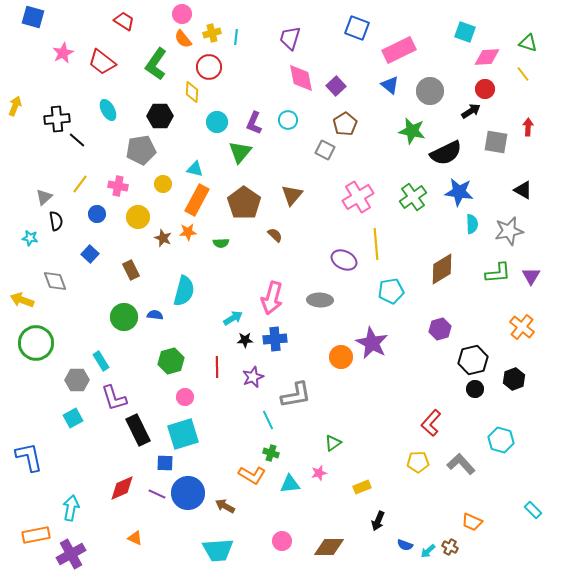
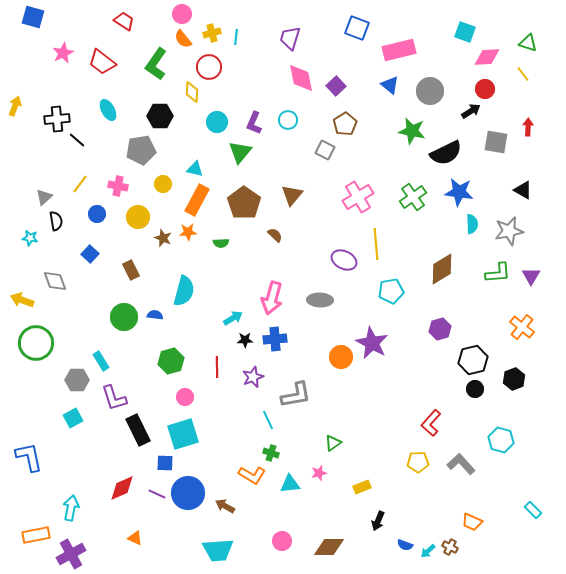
pink rectangle at (399, 50): rotated 12 degrees clockwise
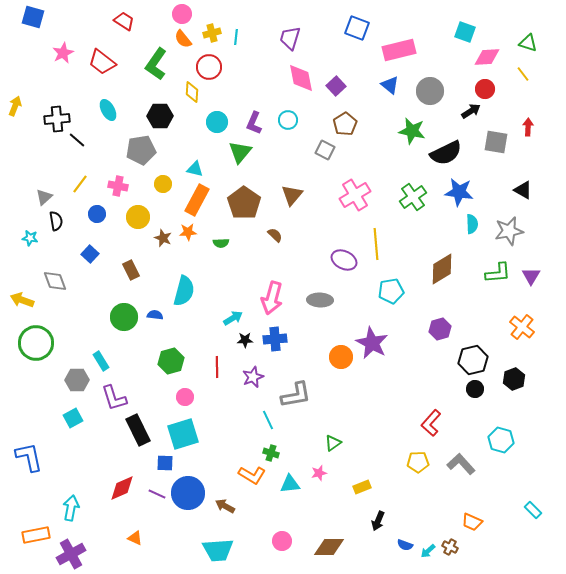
pink cross at (358, 197): moved 3 px left, 2 px up
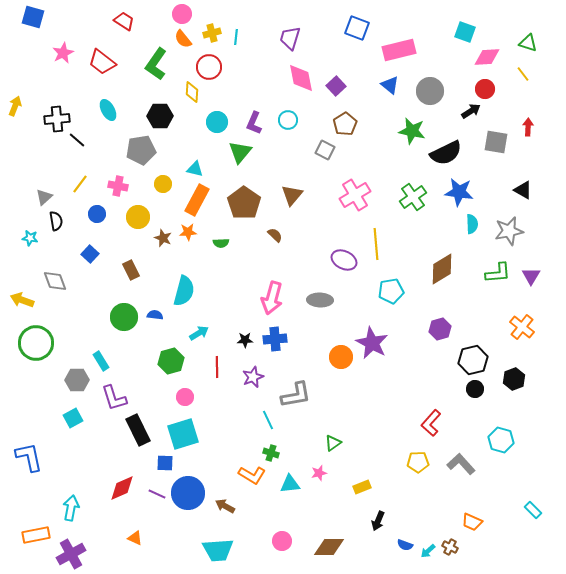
cyan arrow at (233, 318): moved 34 px left, 15 px down
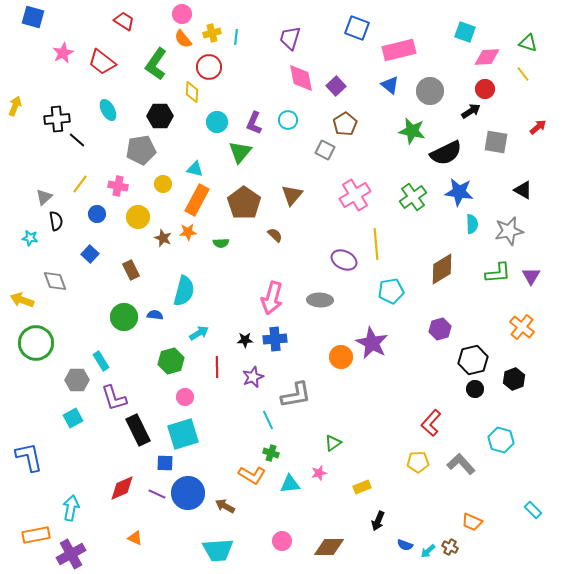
red arrow at (528, 127): moved 10 px right; rotated 48 degrees clockwise
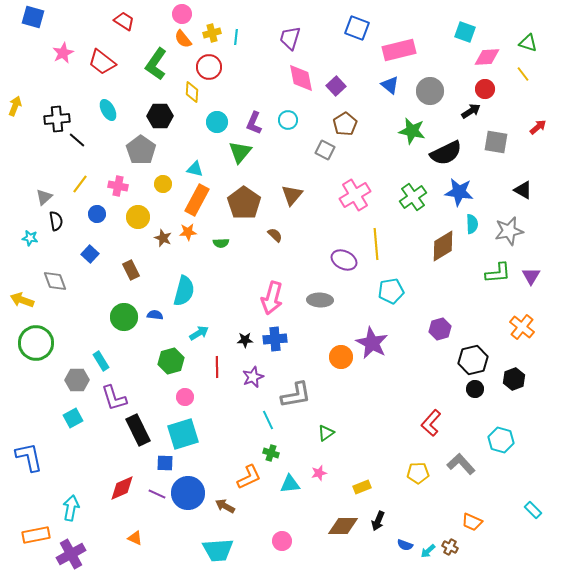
gray pentagon at (141, 150): rotated 28 degrees counterclockwise
brown diamond at (442, 269): moved 1 px right, 23 px up
green triangle at (333, 443): moved 7 px left, 10 px up
yellow pentagon at (418, 462): moved 11 px down
orange L-shape at (252, 475): moved 3 px left, 2 px down; rotated 56 degrees counterclockwise
brown diamond at (329, 547): moved 14 px right, 21 px up
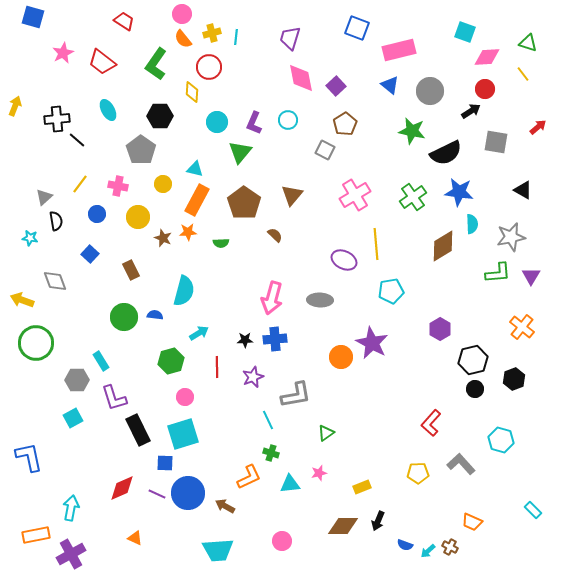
gray star at (509, 231): moved 2 px right, 6 px down
purple hexagon at (440, 329): rotated 15 degrees counterclockwise
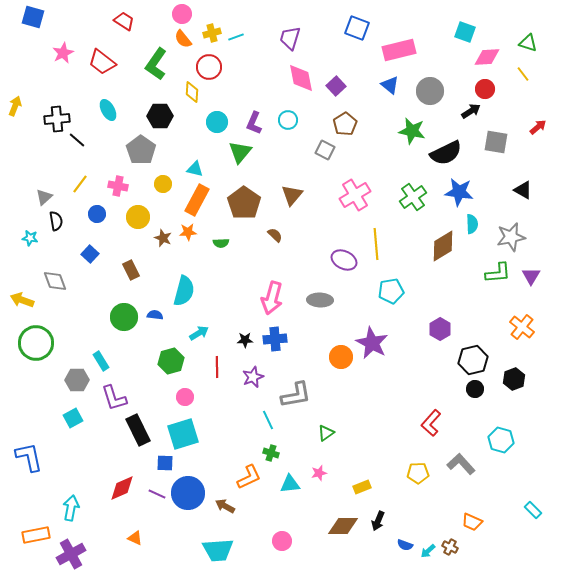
cyan line at (236, 37): rotated 63 degrees clockwise
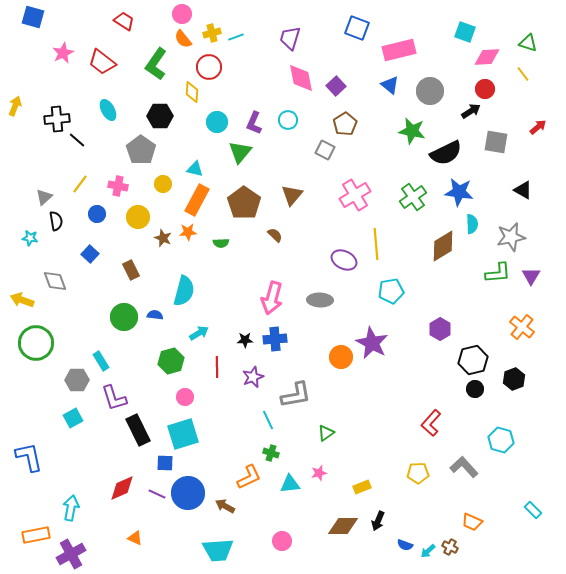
gray L-shape at (461, 464): moved 3 px right, 3 px down
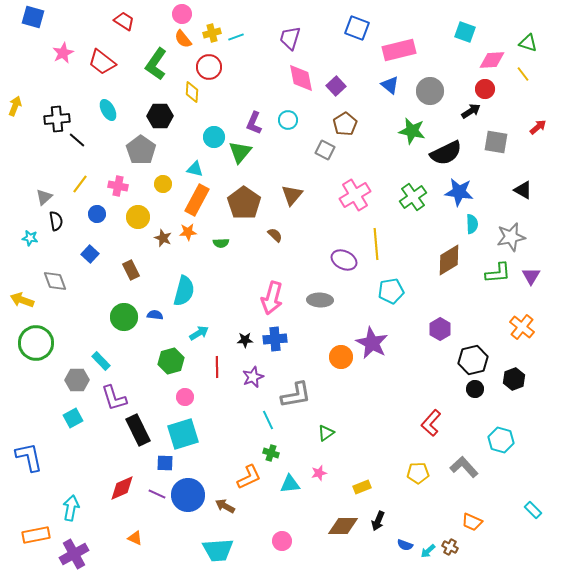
pink diamond at (487, 57): moved 5 px right, 3 px down
cyan circle at (217, 122): moved 3 px left, 15 px down
brown diamond at (443, 246): moved 6 px right, 14 px down
cyan rectangle at (101, 361): rotated 12 degrees counterclockwise
blue circle at (188, 493): moved 2 px down
purple cross at (71, 554): moved 3 px right
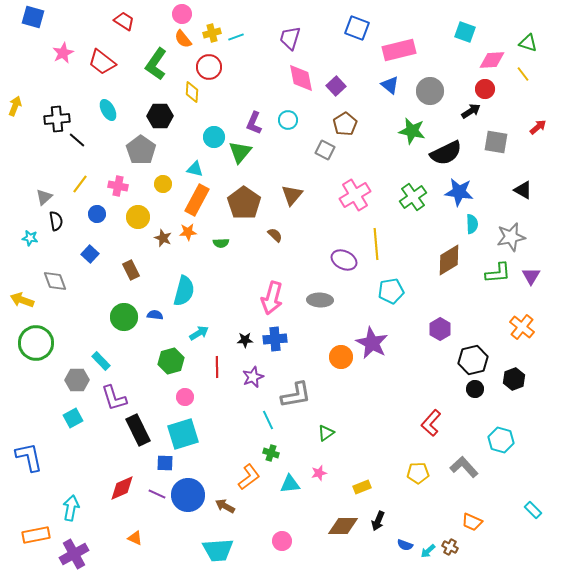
orange L-shape at (249, 477): rotated 12 degrees counterclockwise
